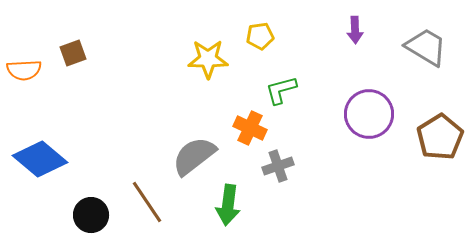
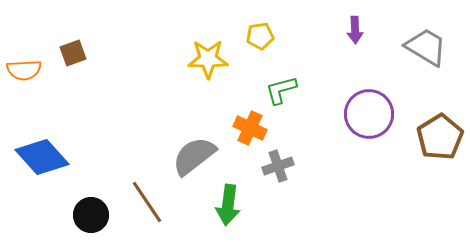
blue diamond: moved 2 px right, 2 px up; rotated 8 degrees clockwise
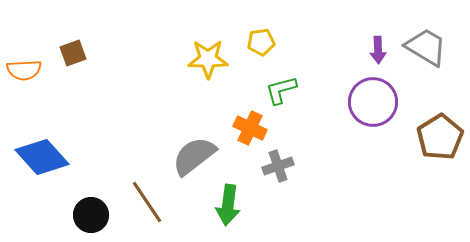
purple arrow: moved 23 px right, 20 px down
yellow pentagon: moved 1 px right, 6 px down
purple circle: moved 4 px right, 12 px up
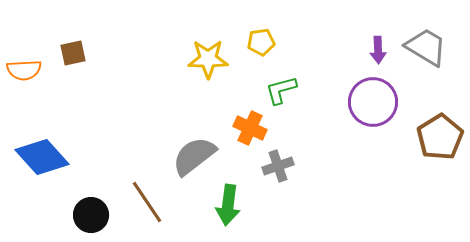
brown square: rotated 8 degrees clockwise
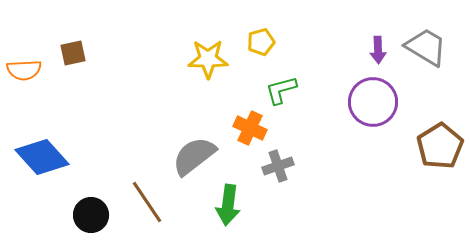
yellow pentagon: rotated 8 degrees counterclockwise
brown pentagon: moved 9 px down
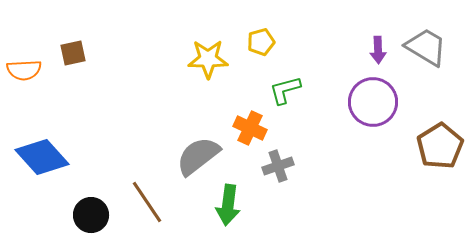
green L-shape: moved 4 px right
gray semicircle: moved 4 px right
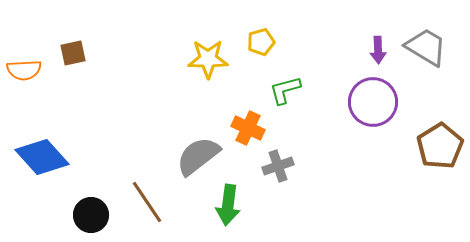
orange cross: moved 2 px left
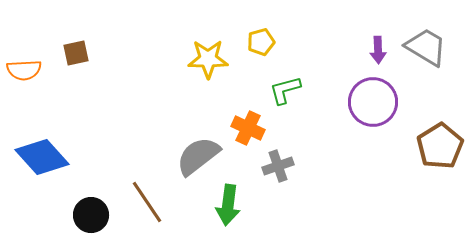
brown square: moved 3 px right
